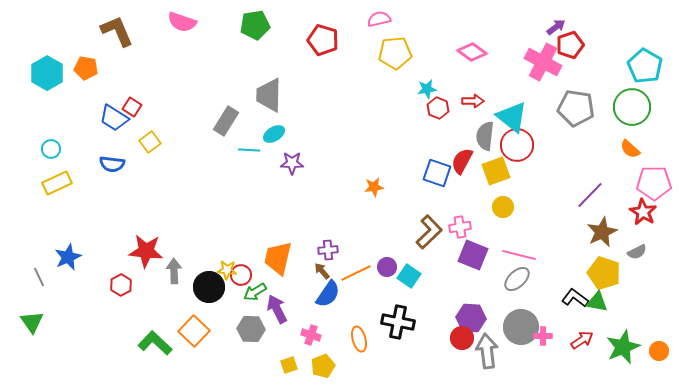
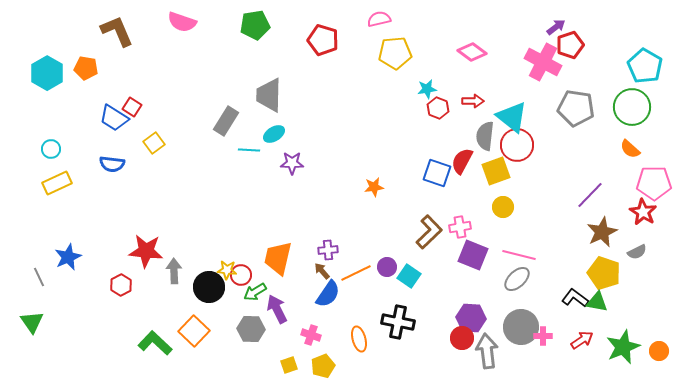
yellow square at (150, 142): moved 4 px right, 1 px down
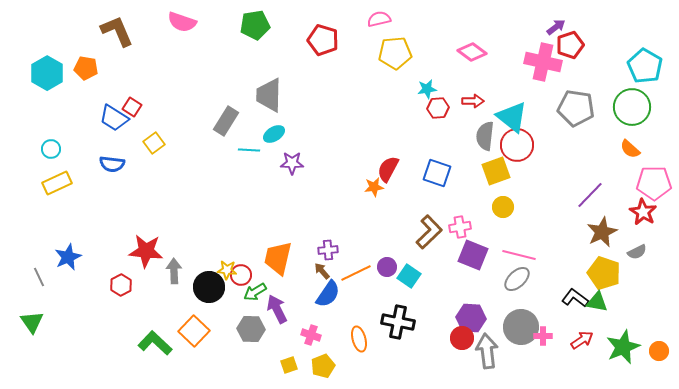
pink cross at (543, 62): rotated 15 degrees counterclockwise
red hexagon at (438, 108): rotated 25 degrees counterclockwise
red semicircle at (462, 161): moved 74 px left, 8 px down
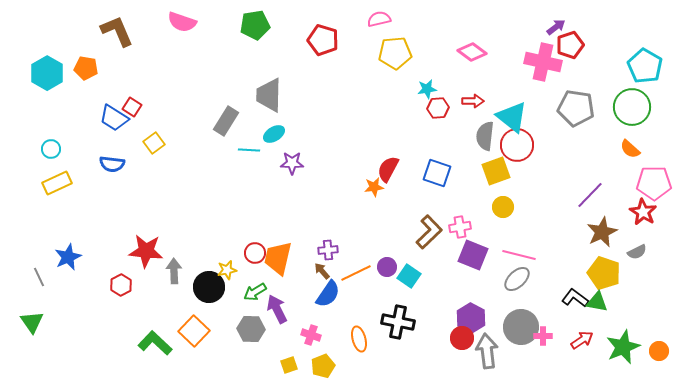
yellow star at (227, 270): rotated 18 degrees counterclockwise
red circle at (241, 275): moved 14 px right, 22 px up
purple hexagon at (471, 318): rotated 24 degrees clockwise
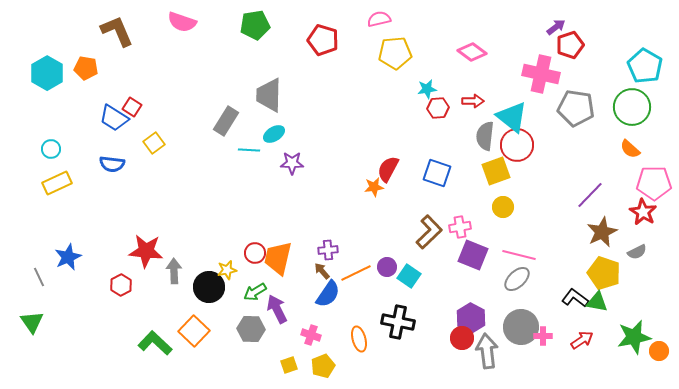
pink cross at (543, 62): moved 2 px left, 12 px down
green star at (623, 347): moved 11 px right, 10 px up; rotated 12 degrees clockwise
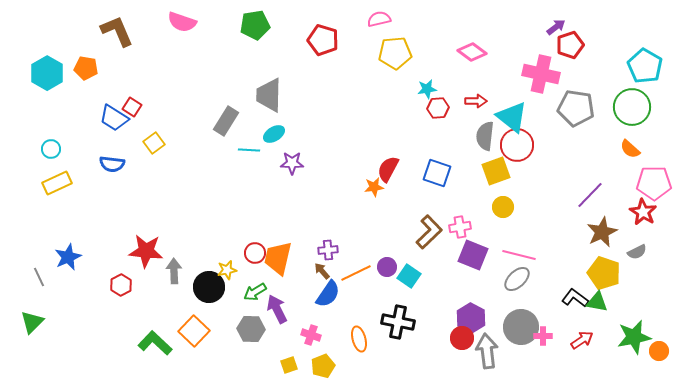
red arrow at (473, 101): moved 3 px right
green triangle at (32, 322): rotated 20 degrees clockwise
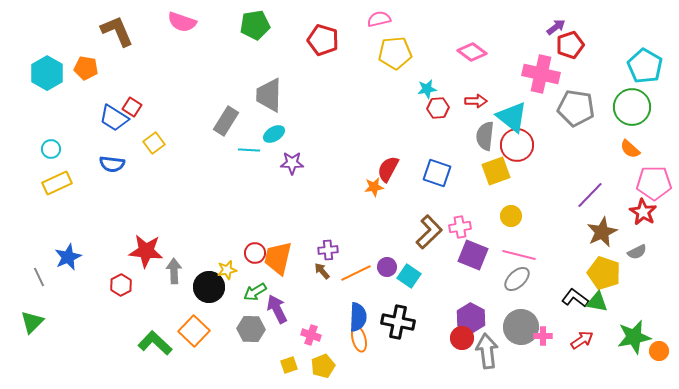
yellow circle at (503, 207): moved 8 px right, 9 px down
blue semicircle at (328, 294): moved 30 px right, 23 px down; rotated 32 degrees counterclockwise
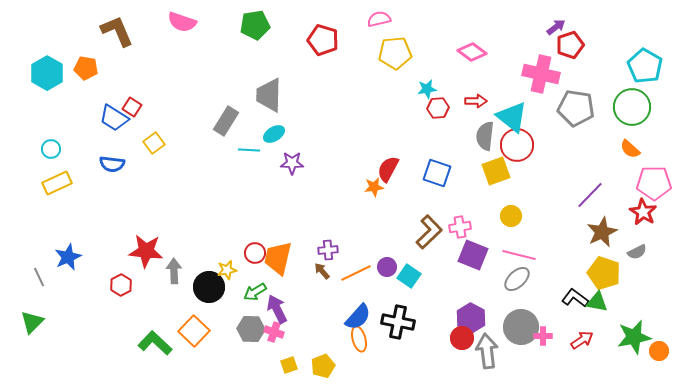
blue semicircle at (358, 317): rotated 40 degrees clockwise
pink cross at (311, 335): moved 37 px left, 3 px up
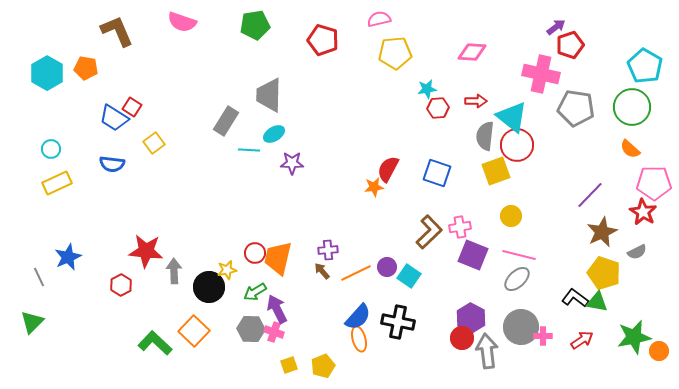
pink diamond at (472, 52): rotated 32 degrees counterclockwise
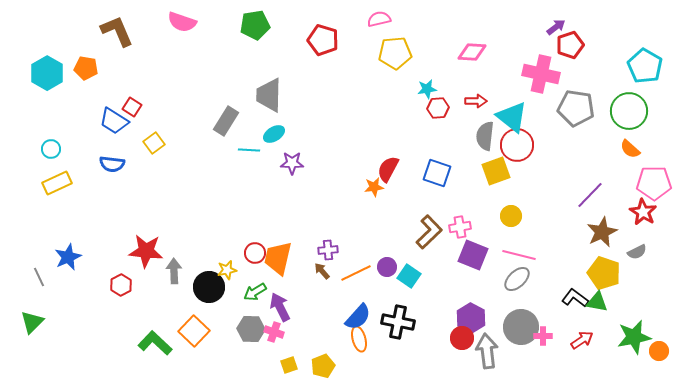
green circle at (632, 107): moved 3 px left, 4 px down
blue trapezoid at (114, 118): moved 3 px down
purple arrow at (277, 309): moved 3 px right, 2 px up
